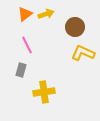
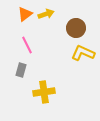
brown circle: moved 1 px right, 1 px down
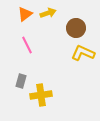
yellow arrow: moved 2 px right, 1 px up
gray rectangle: moved 11 px down
yellow cross: moved 3 px left, 3 px down
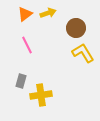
yellow L-shape: rotated 35 degrees clockwise
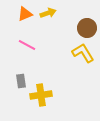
orange triangle: rotated 14 degrees clockwise
brown circle: moved 11 px right
pink line: rotated 36 degrees counterclockwise
gray rectangle: rotated 24 degrees counterclockwise
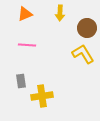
yellow arrow: moved 12 px right; rotated 112 degrees clockwise
pink line: rotated 24 degrees counterclockwise
yellow L-shape: moved 1 px down
yellow cross: moved 1 px right, 1 px down
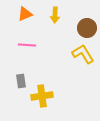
yellow arrow: moved 5 px left, 2 px down
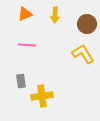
brown circle: moved 4 px up
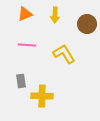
yellow L-shape: moved 19 px left
yellow cross: rotated 10 degrees clockwise
